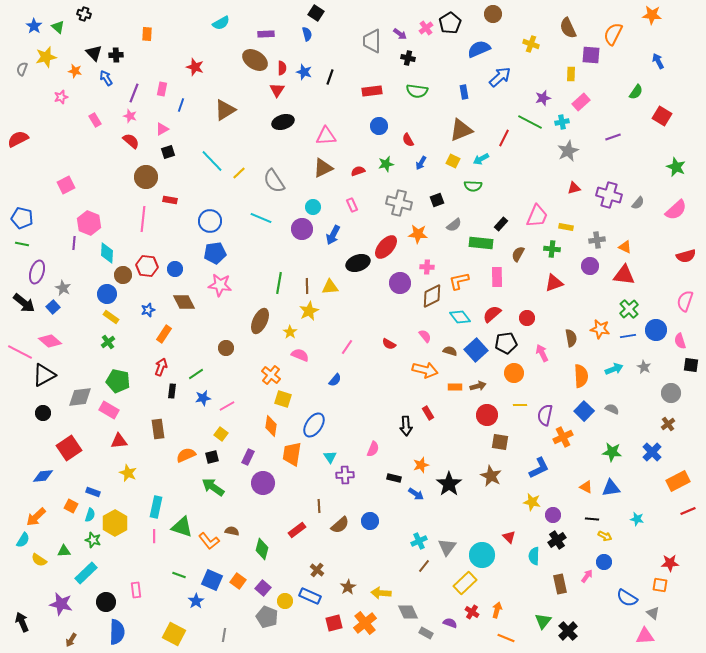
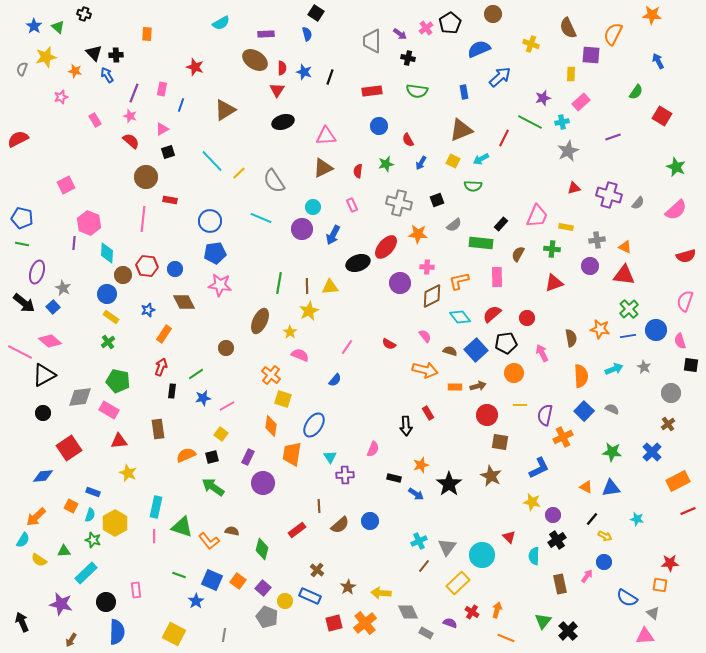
blue arrow at (106, 78): moved 1 px right, 3 px up
red semicircle at (358, 171): rotated 64 degrees counterclockwise
black line at (592, 519): rotated 56 degrees counterclockwise
yellow rectangle at (465, 583): moved 7 px left
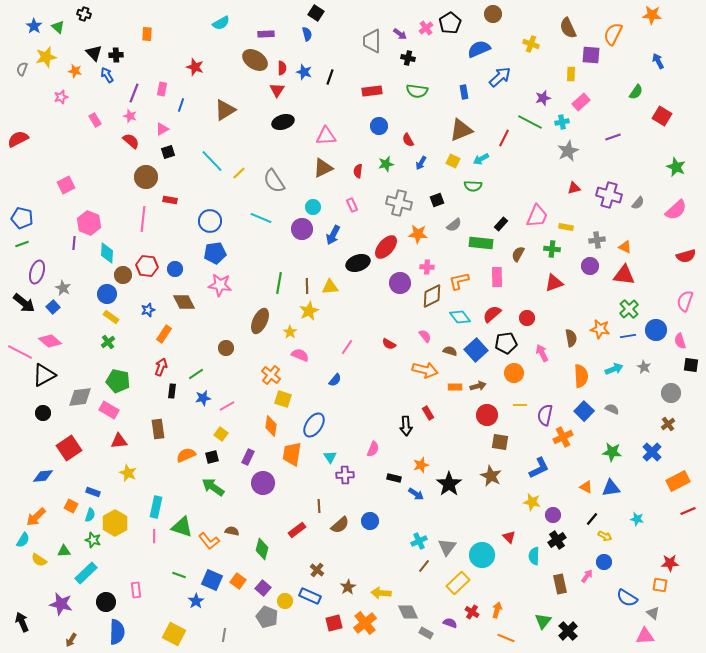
green line at (22, 244): rotated 32 degrees counterclockwise
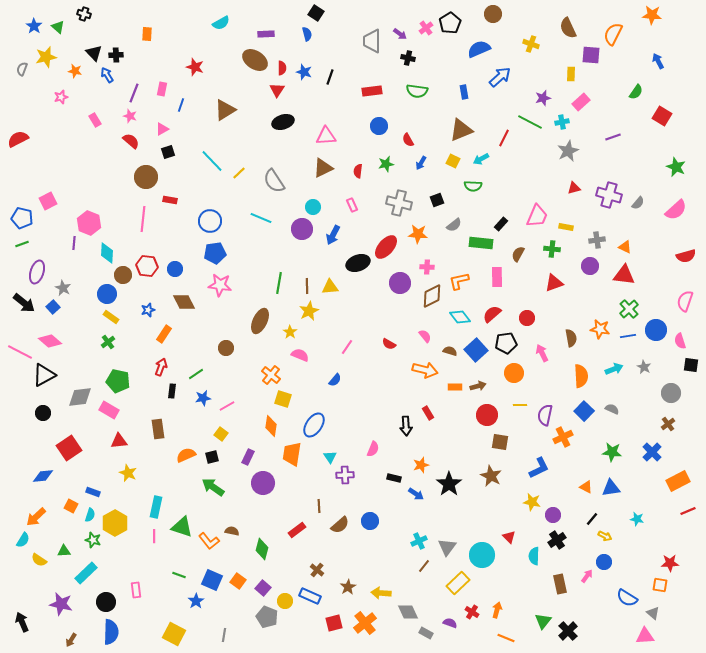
pink square at (66, 185): moved 18 px left, 16 px down
blue semicircle at (117, 632): moved 6 px left
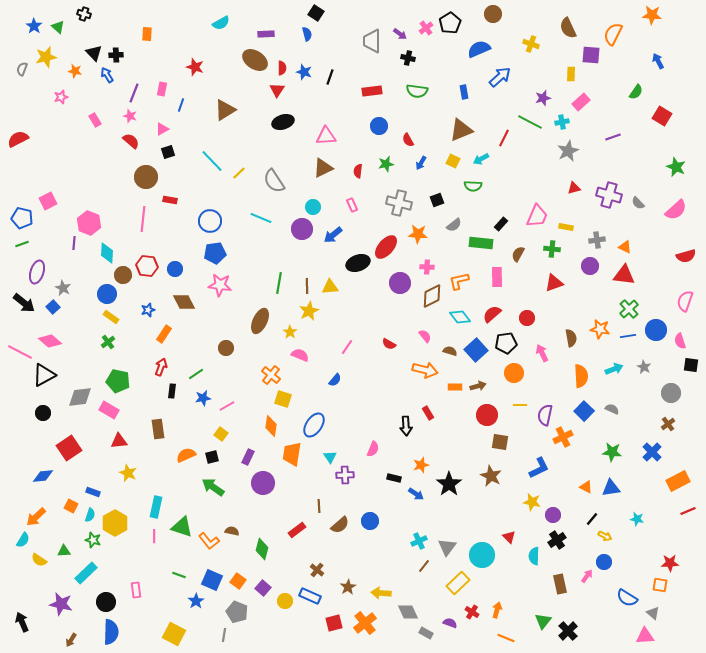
gray semicircle at (638, 203): rotated 96 degrees clockwise
blue arrow at (333, 235): rotated 24 degrees clockwise
gray pentagon at (267, 617): moved 30 px left, 5 px up
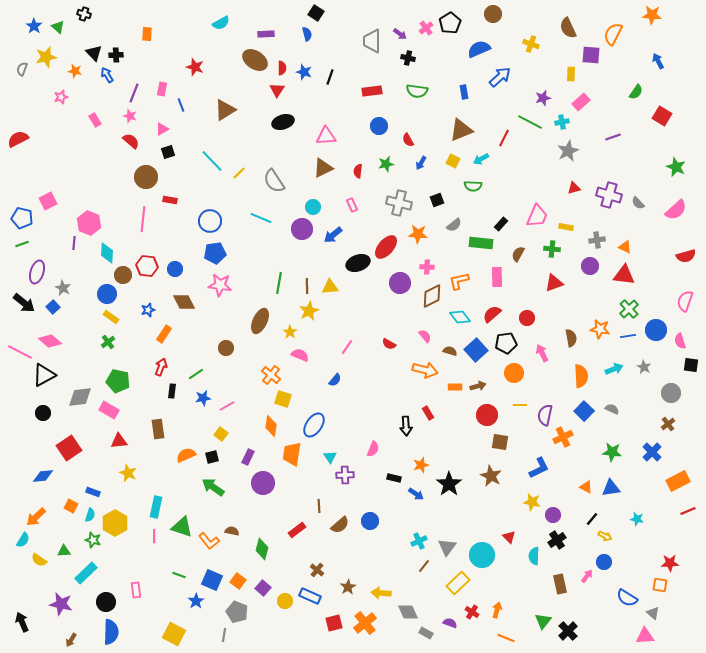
blue line at (181, 105): rotated 40 degrees counterclockwise
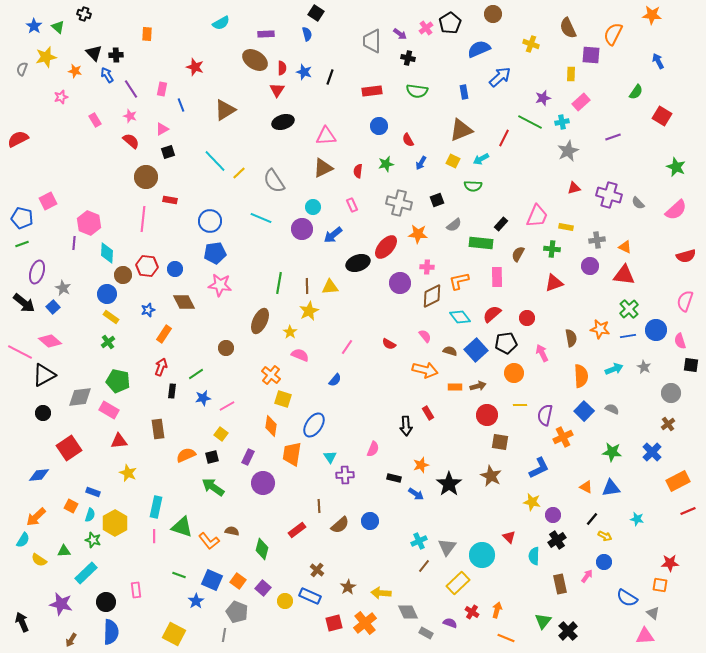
purple line at (134, 93): moved 3 px left, 4 px up; rotated 54 degrees counterclockwise
cyan line at (212, 161): moved 3 px right
blue diamond at (43, 476): moved 4 px left, 1 px up
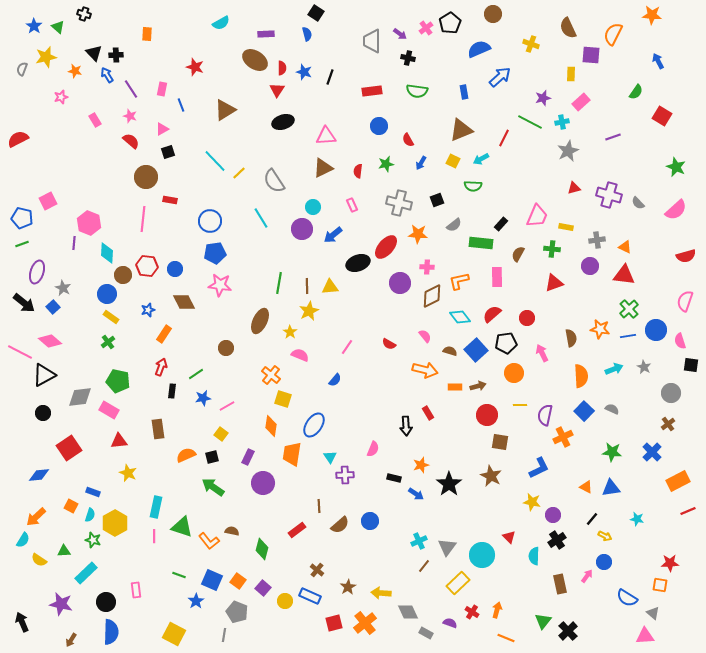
cyan line at (261, 218): rotated 35 degrees clockwise
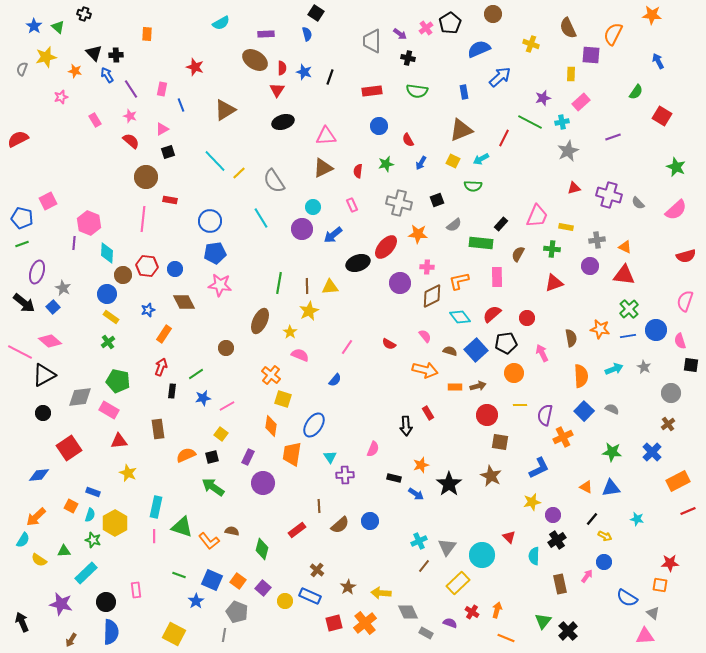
yellow star at (532, 502): rotated 24 degrees counterclockwise
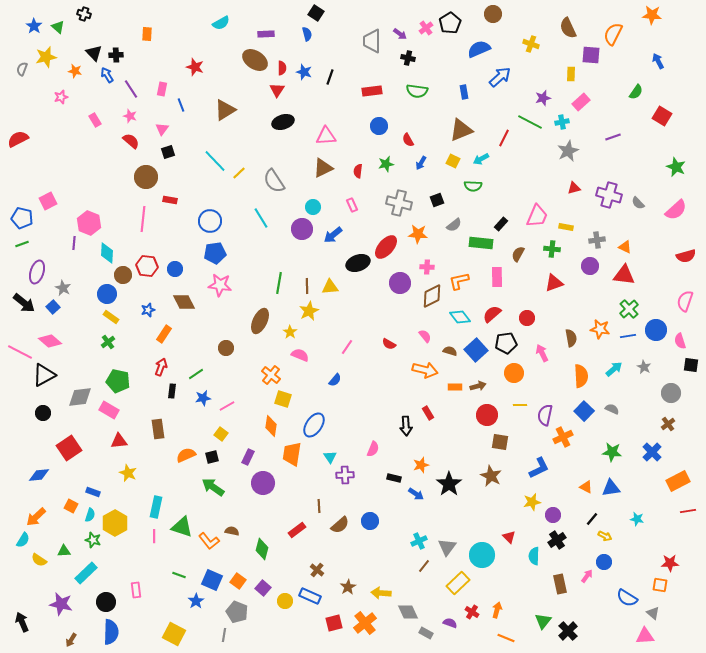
pink triangle at (162, 129): rotated 24 degrees counterclockwise
cyan arrow at (614, 369): rotated 18 degrees counterclockwise
red line at (688, 511): rotated 14 degrees clockwise
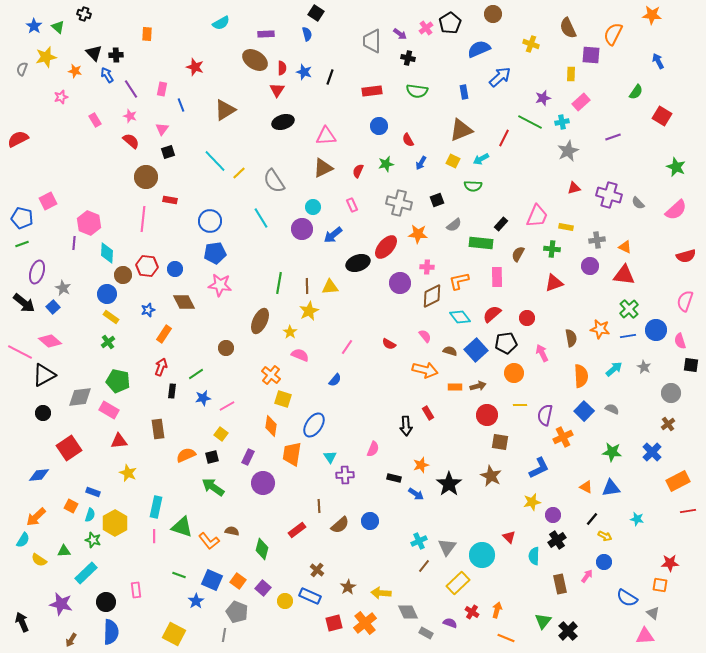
red semicircle at (358, 171): rotated 16 degrees clockwise
